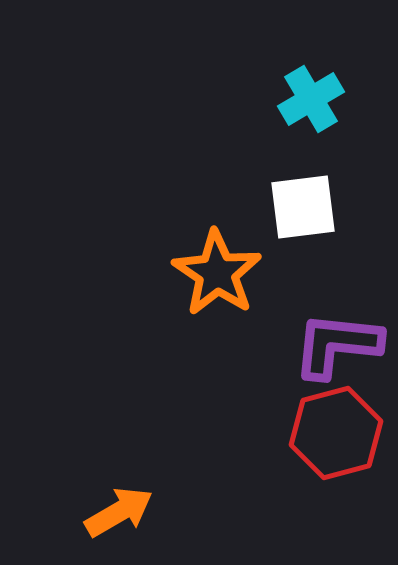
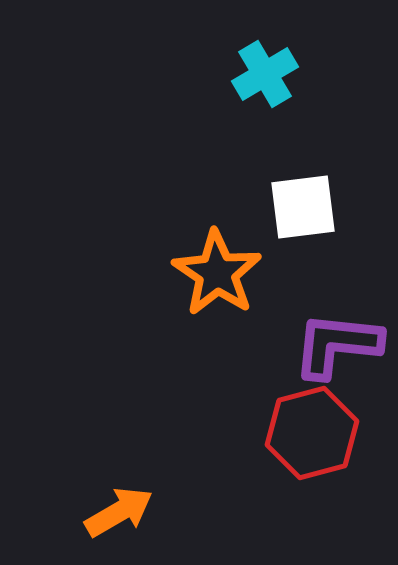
cyan cross: moved 46 px left, 25 px up
red hexagon: moved 24 px left
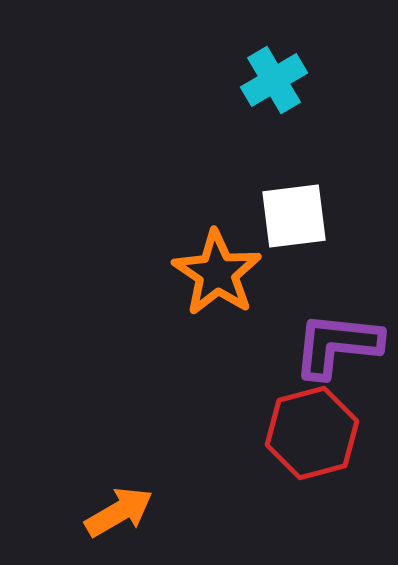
cyan cross: moved 9 px right, 6 px down
white square: moved 9 px left, 9 px down
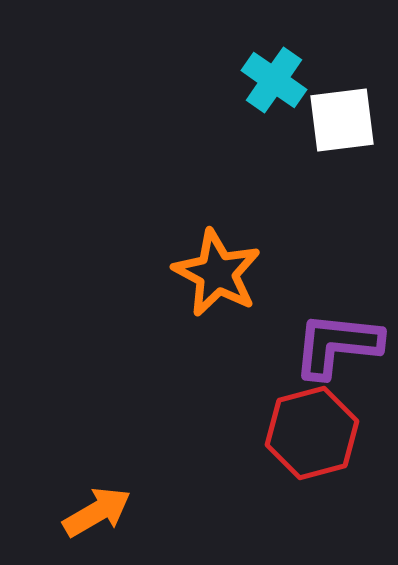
cyan cross: rotated 24 degrees counterclockwise
white square: moved 48 px right, 96 px up
orange star: rotated 6 degrees counterclockwise
orange arrow: moved 22 px left
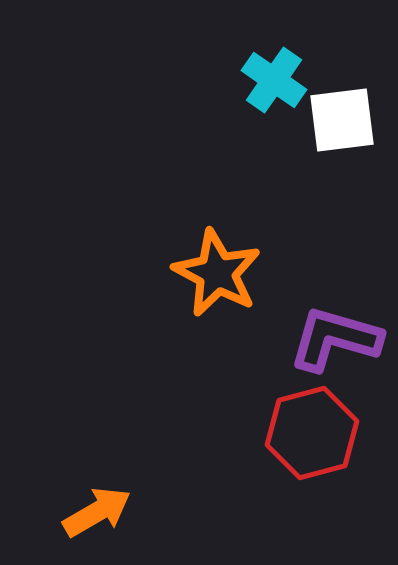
purple L-shape: moved 2 px left, 6 px up; rotated 10 degrees clockwise
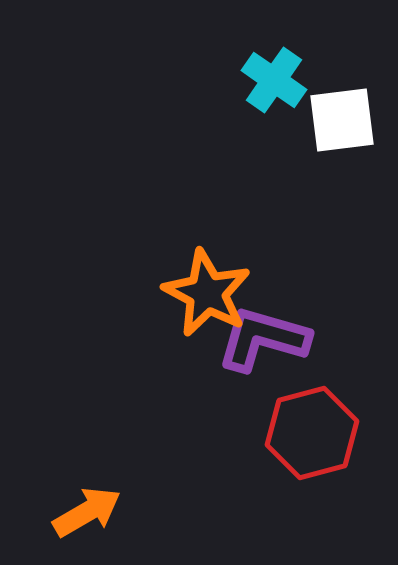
orange star: moved 10 px left, 20 px down
purple L-shape: moved 72 px left
orange arrow: moved 10 px left
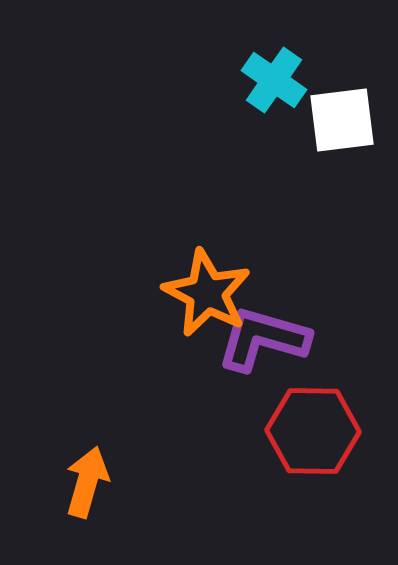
red hexagon: moved 1 px right, 2 px up; rotated 16 degrees clockwise
orange arrow: moved 30 px up; rotated 44 degrees counterclockwise
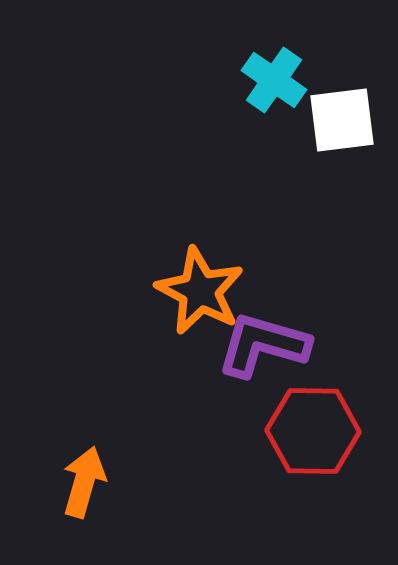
orange star: moved 7 px left, 2 px up
purple L-shape: moved 6 px down
orange arrow: moved 3 px left
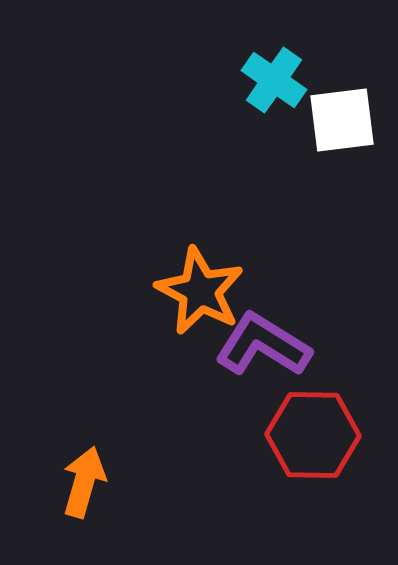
purple L-shape: rotated 16 degrees clockwise
red hexagon: moved 4 px down
